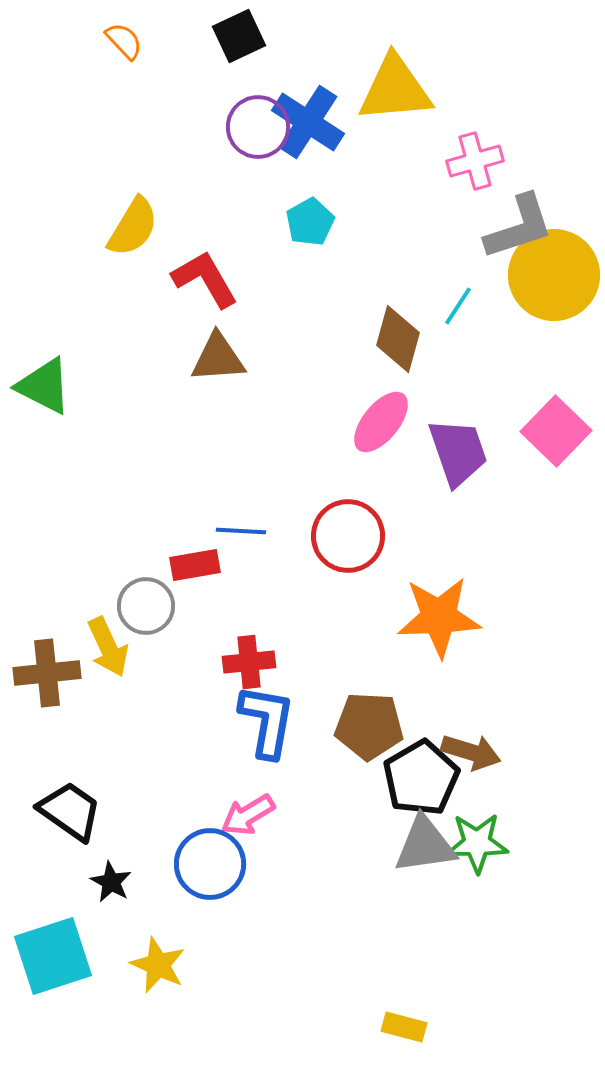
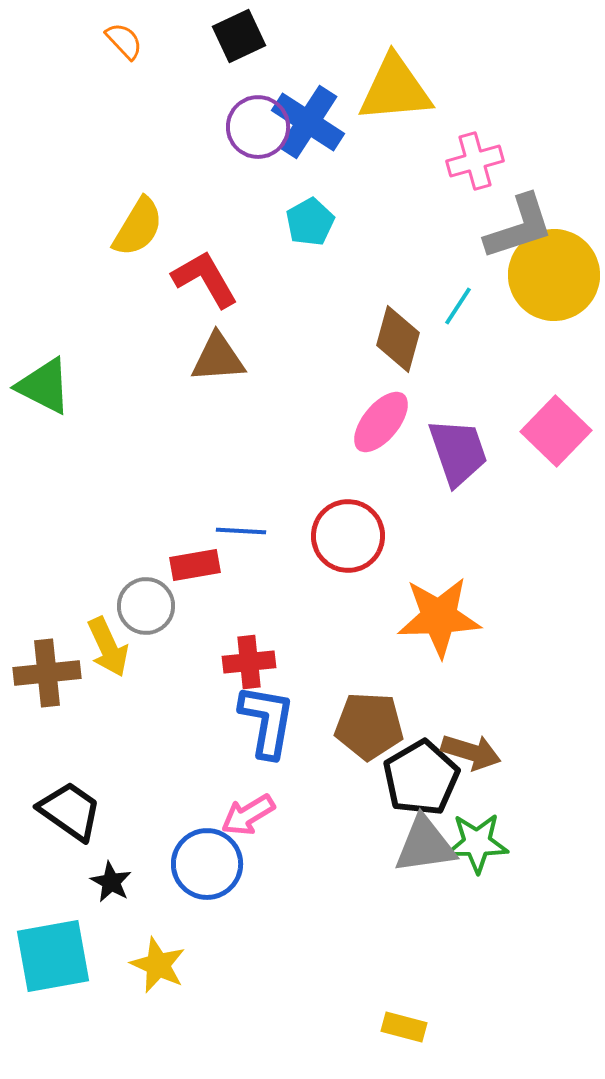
yellow semicircle: moved 5 px right
blue circle: moved 3 px left
cyan square: rotated 8 degrees clockwise
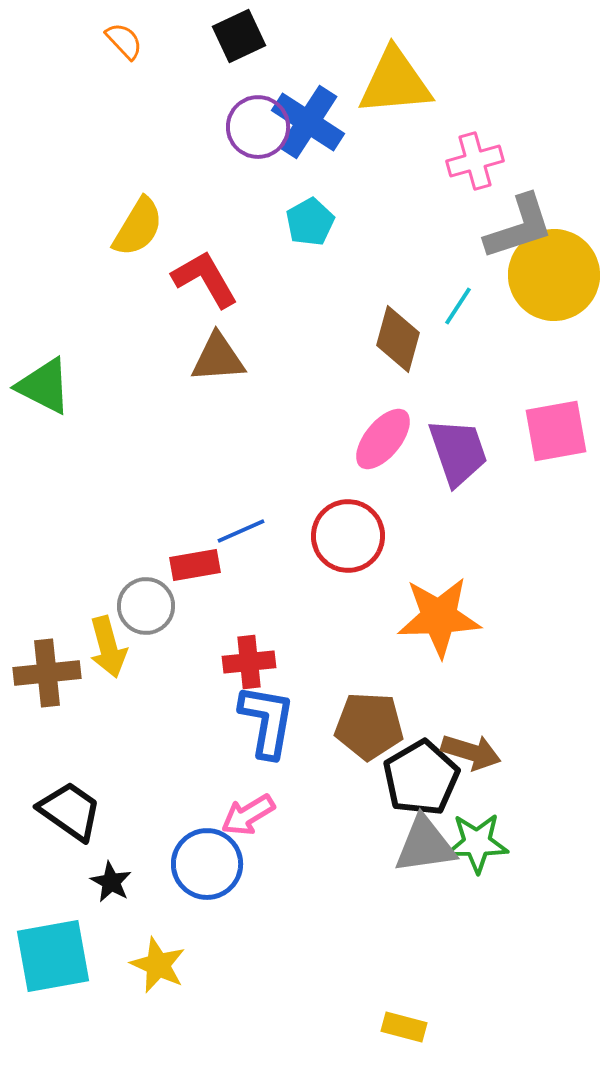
yellow triangle: moved 7 px up
pink ellipse: moved 2 px right, 17 px down
pink square: rotated 36 degrees clockwise
blue line: rotated 27 degrees counterclockwise
yellow arrow: rotated 10 degrees clockwise
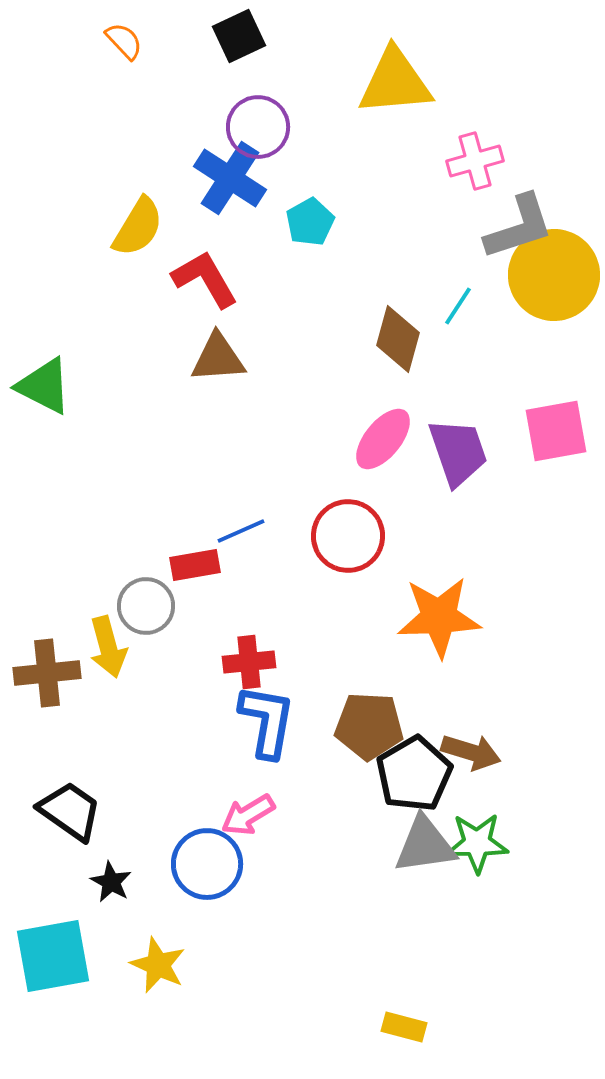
blue cross: moved 78 px left, 56 px down
black pentagon: moved 7 px left, 4 px up
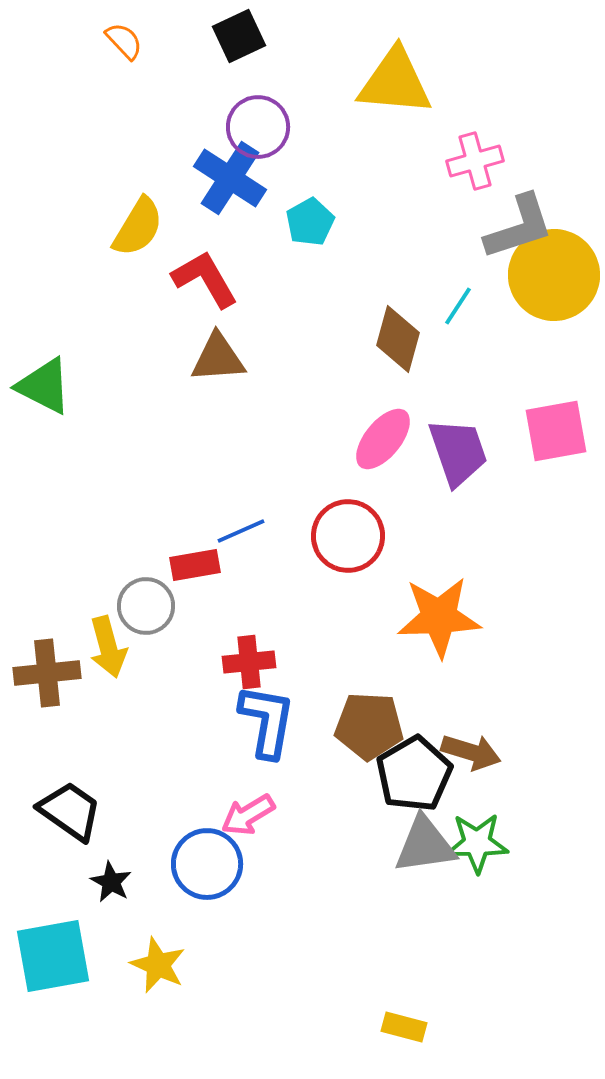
yellow triangle: rotated 10 degrees clockwise
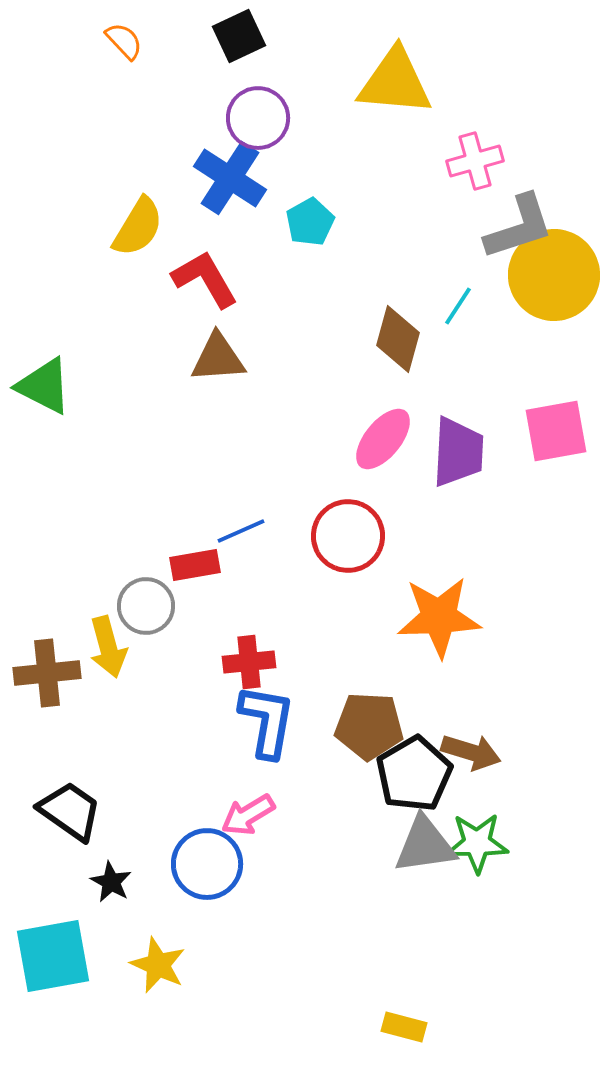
purple circle: moved 9 px up
purple trapezoid: rotated 22 degrees clockwise
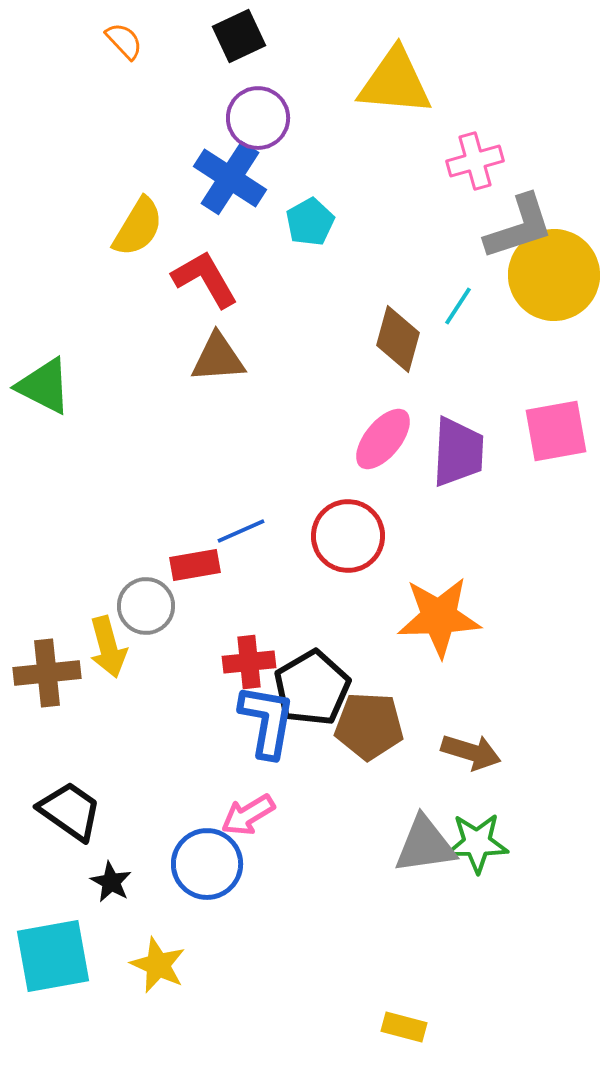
black pentagon: moved 102 px left, 86 px up
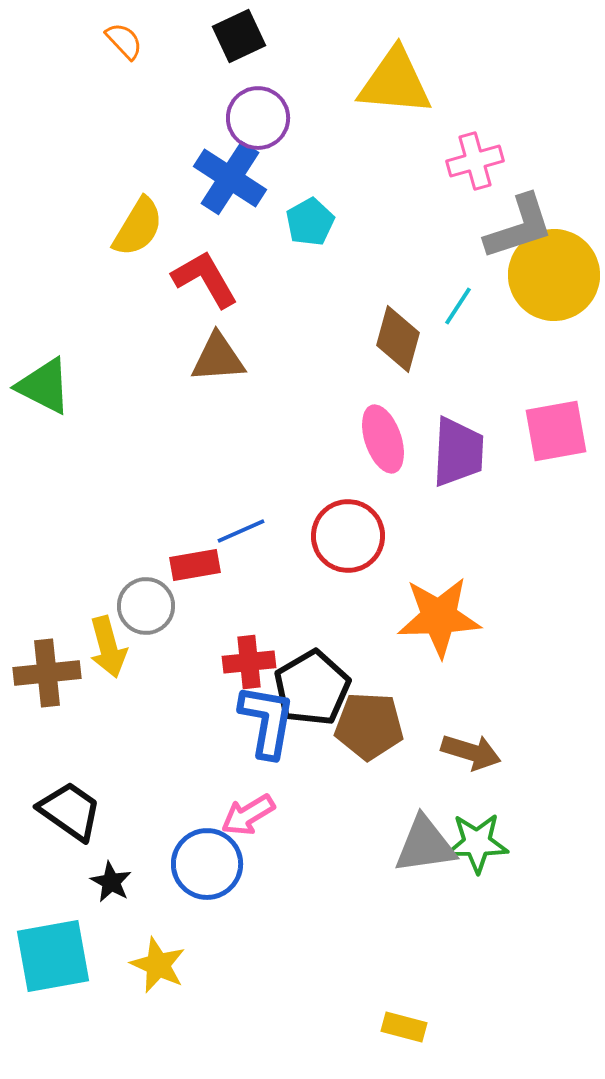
pink ellipse: rotated 58 degrees counterclockwise
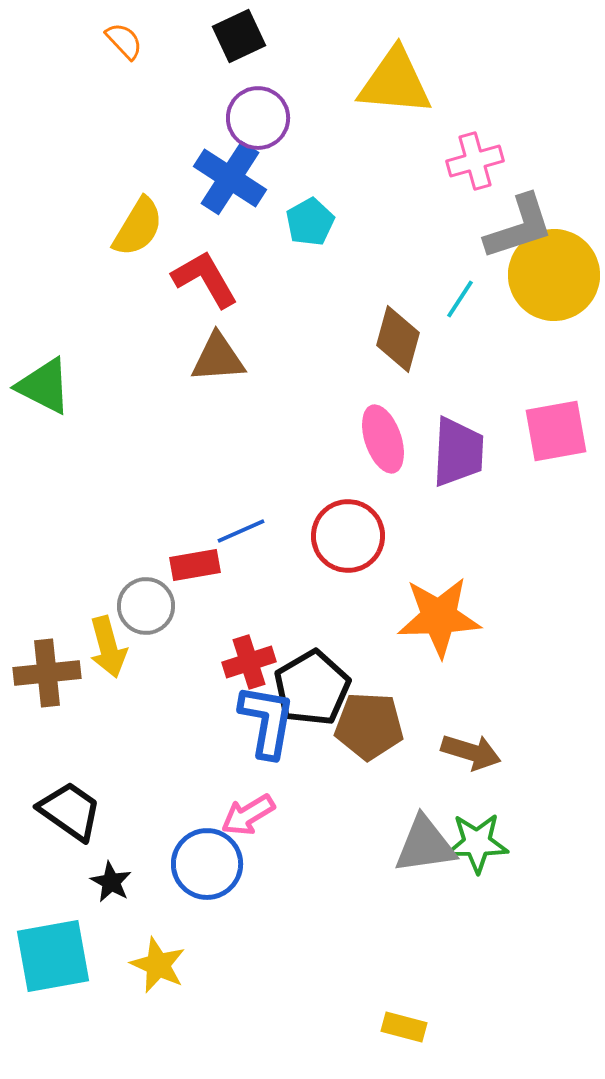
cyan line: moved 2 px right, 7 px up
red cross: rotated 12 degrees counterclockwise
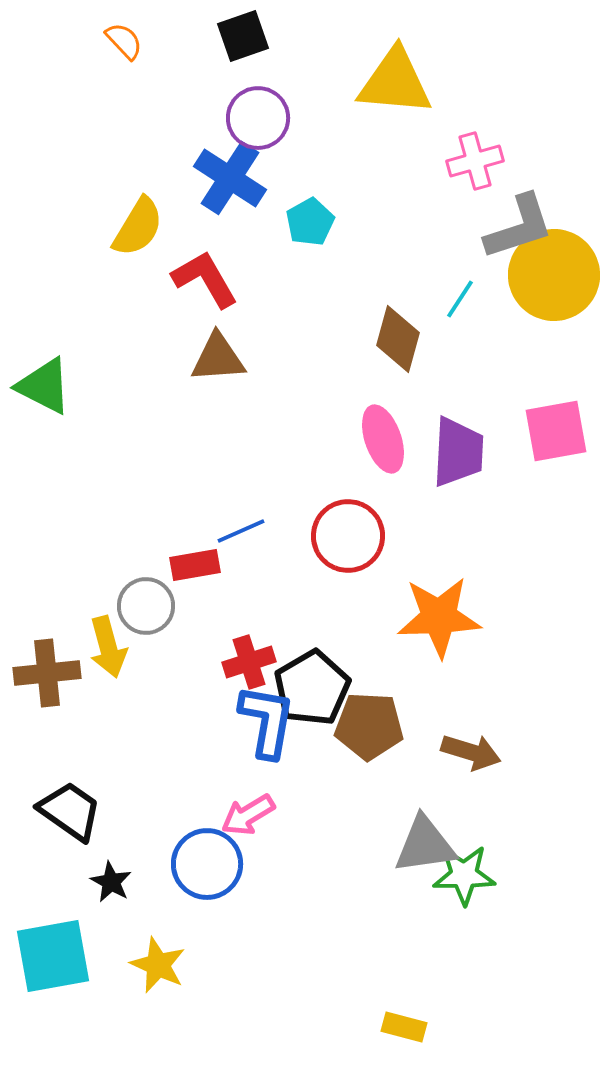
black square: moved 4 px right; rotated 6 degrees clockwise
green star: moved 13 px left, 32 px down
